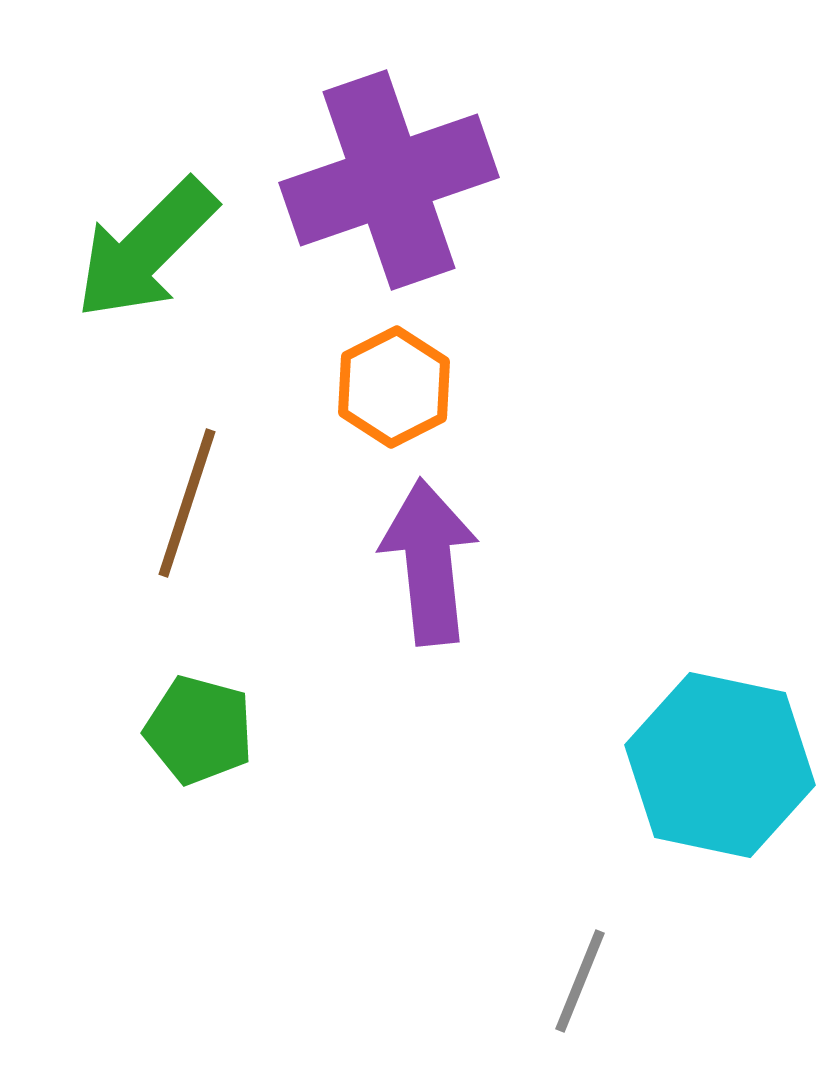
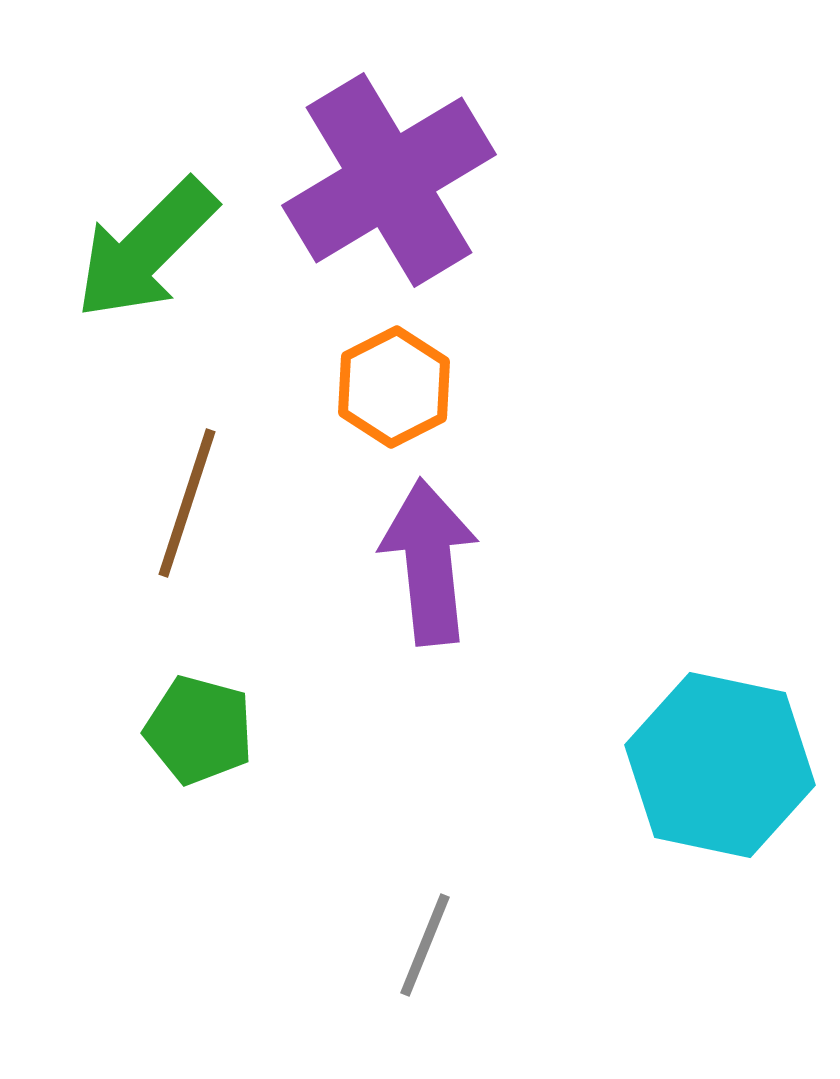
purple cross: rotated 12 degrees counterclockwise
gray line: moved 155 px left, 36 px up
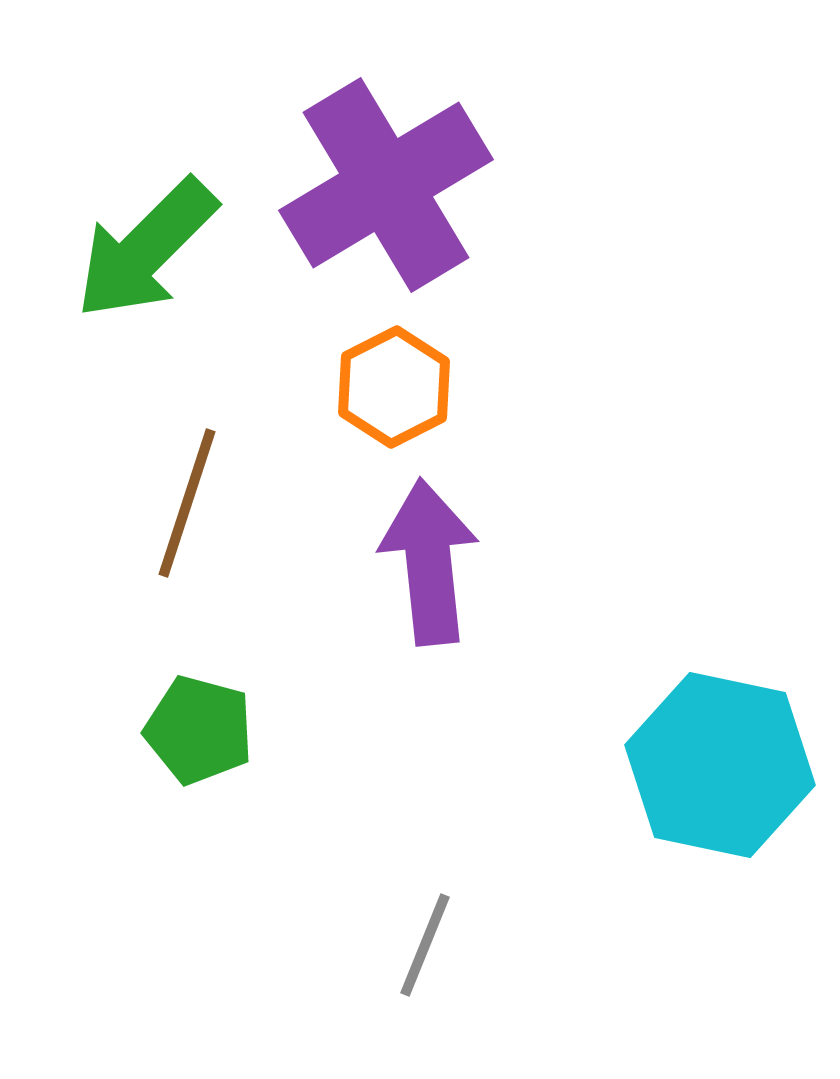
purple cross: moved 3 px left, 5 px down
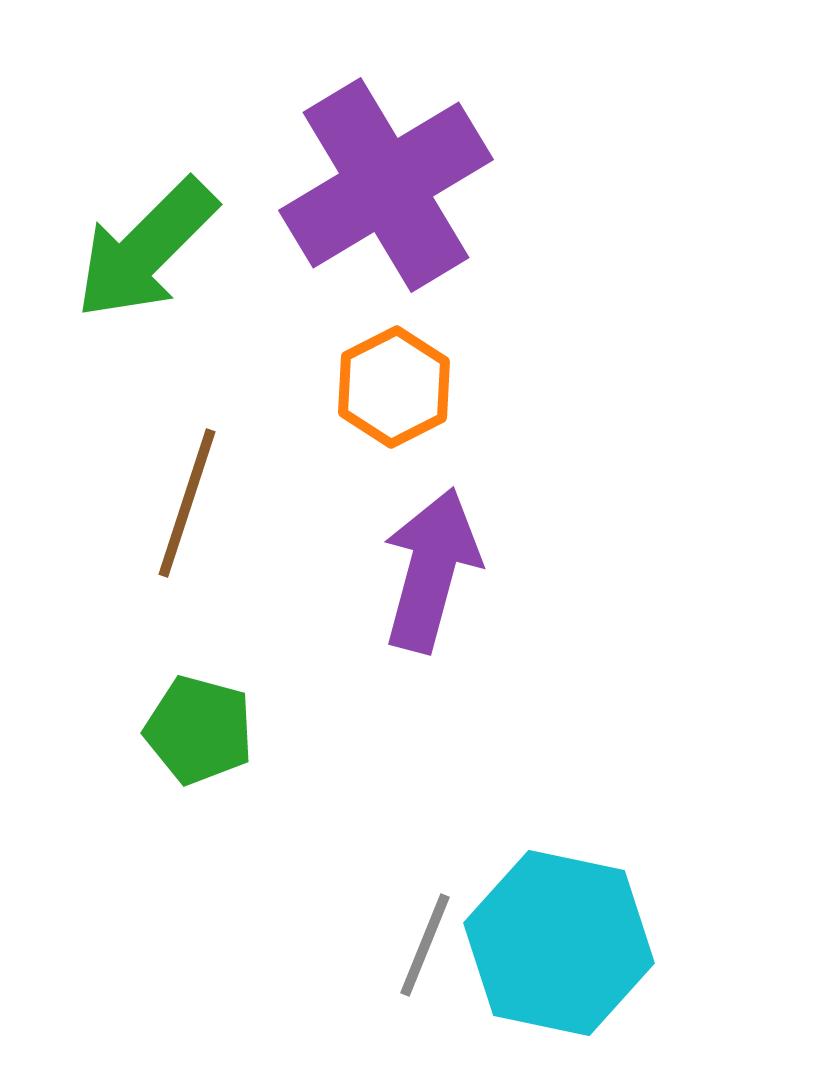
purple arrow: moved 2 px right, 8 px down; rotated 21 degrees clockwise
cyan hexagon: moved 161 px left, 178 px down
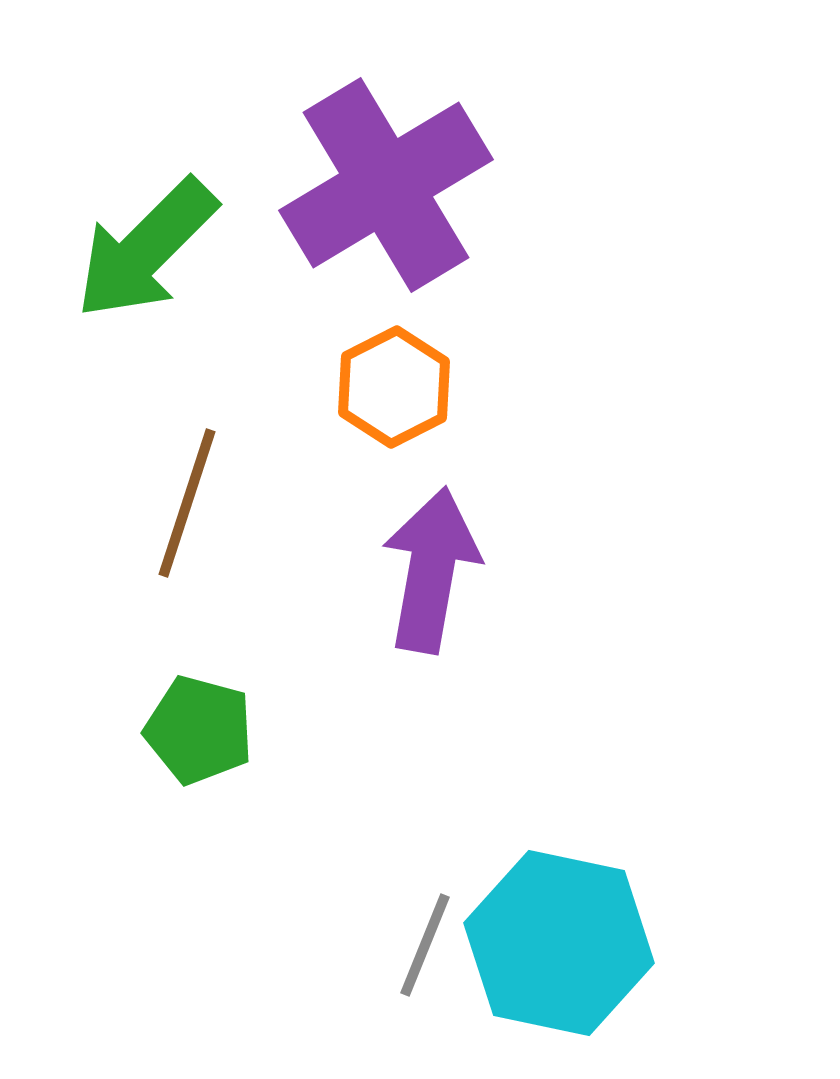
purple arrow: rotated 5 degrees counterclockwise
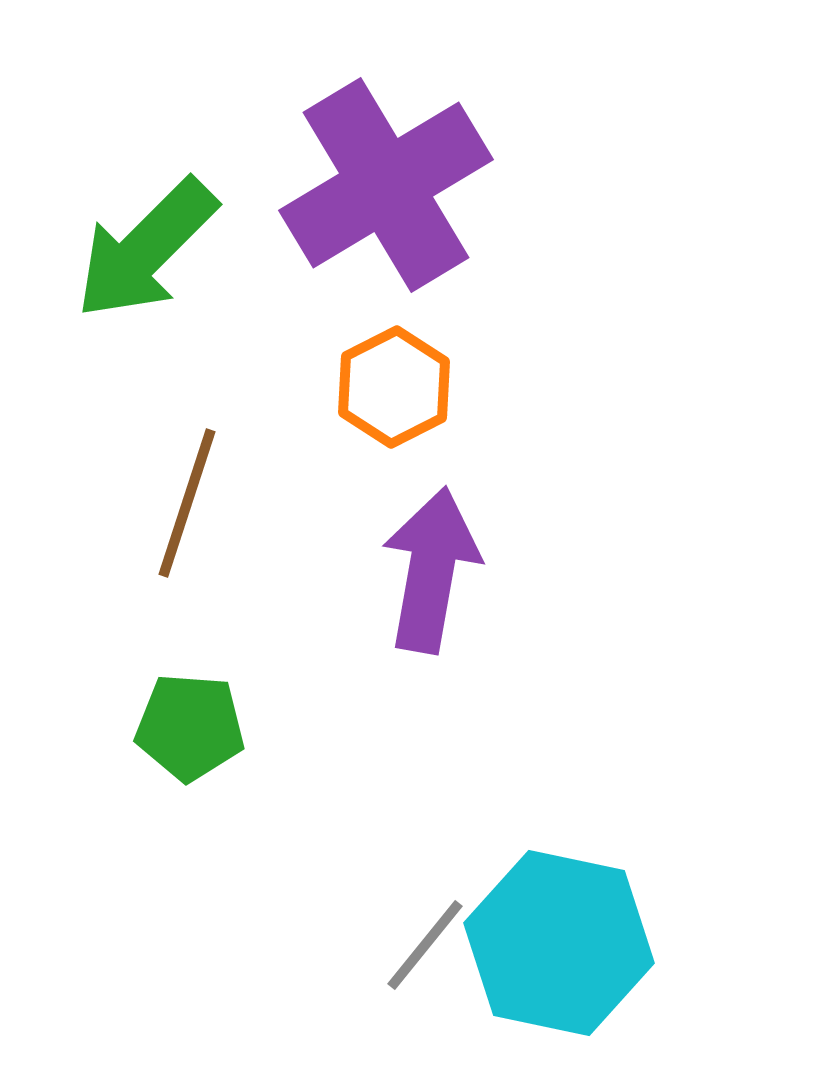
green pentagon: moved 9 px left, 3 px up; rotated 11 degrees counterclockwise
gray line: rotated 17 degrees clockwise
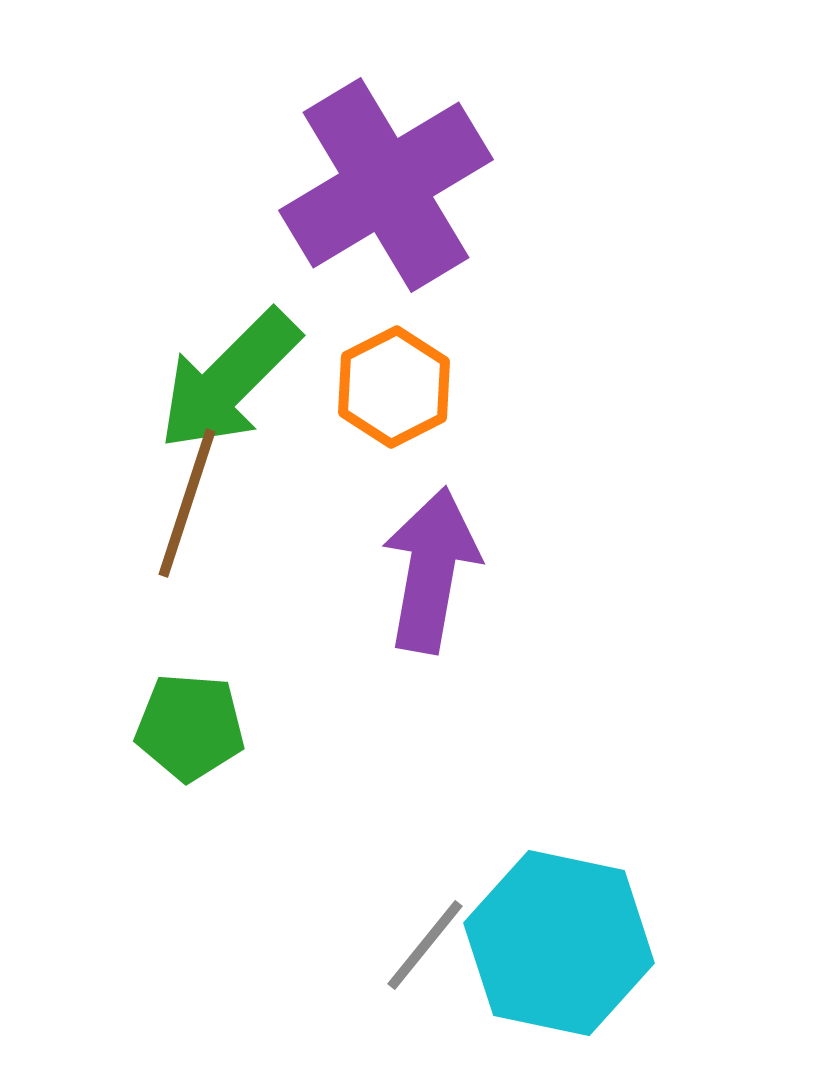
green arrow: moved 83 px right, 131 px down
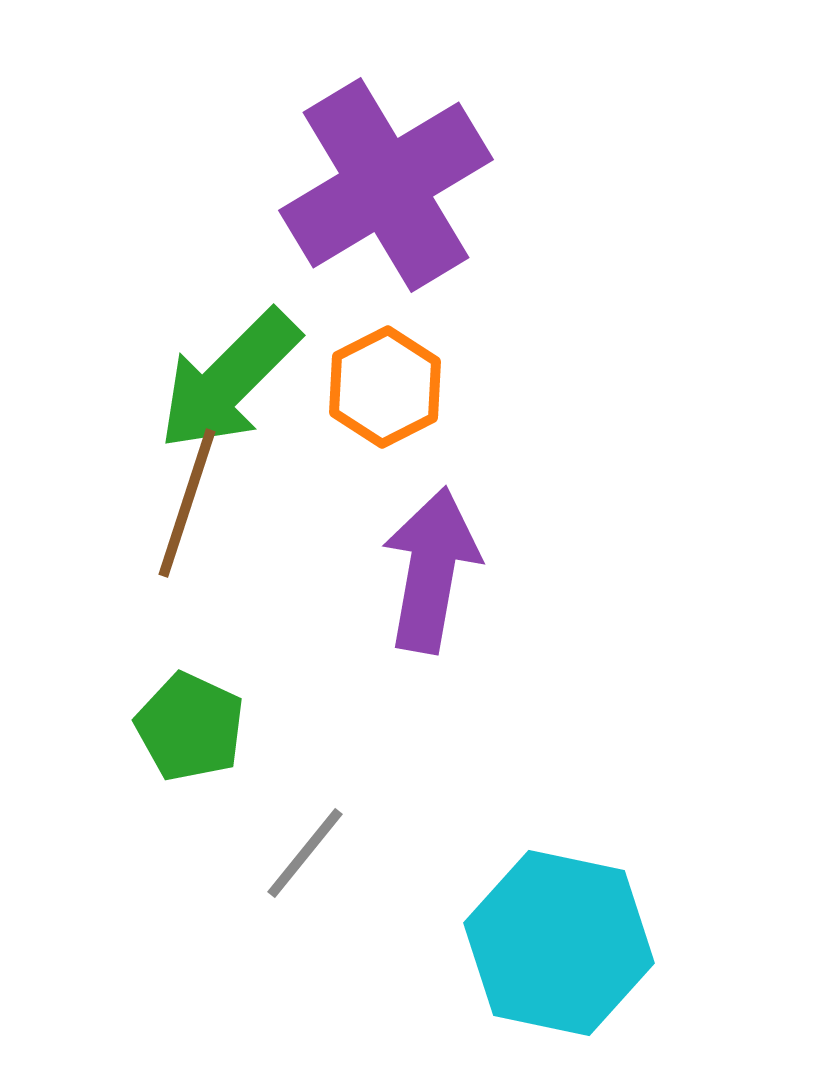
orange hexagon: moved 9 px left
green pentagon: rotated 21 degrees clockwise
gray line: moved 120 px left, 92 px up
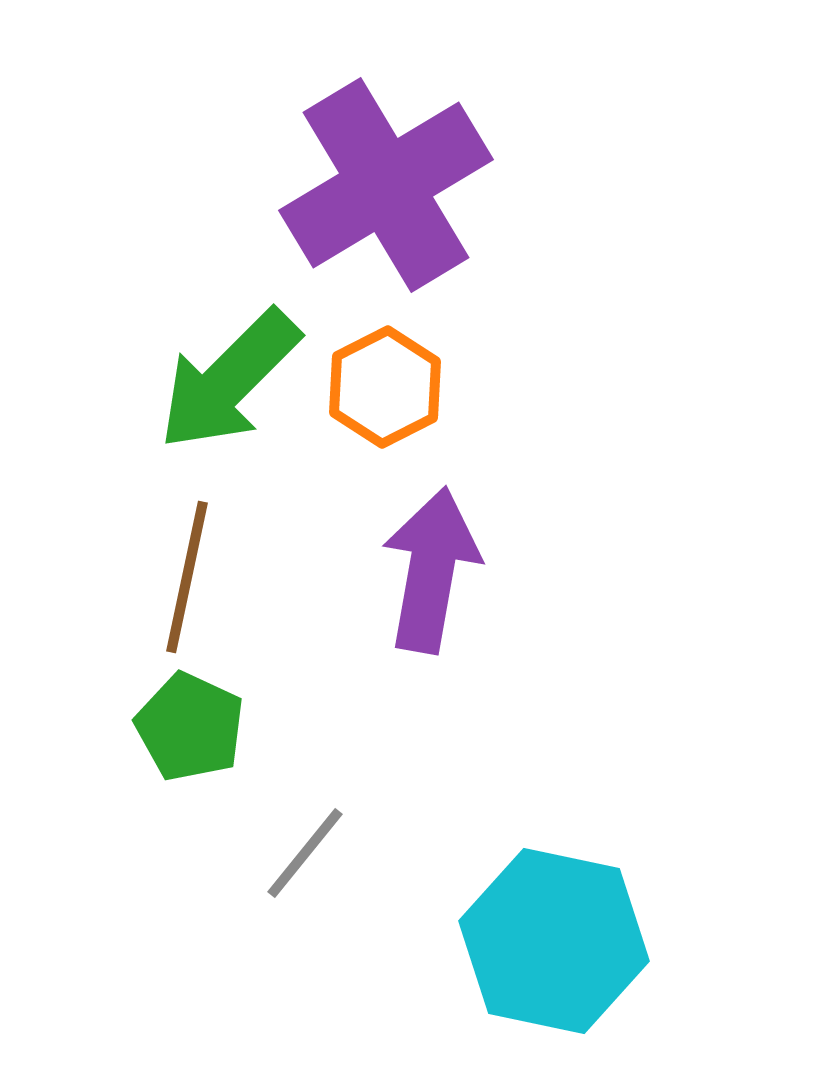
brown line: moved 74 px down; rotated 6 degrees counterclockwise
cyan hexagon: moved 5 px left, 2 px up
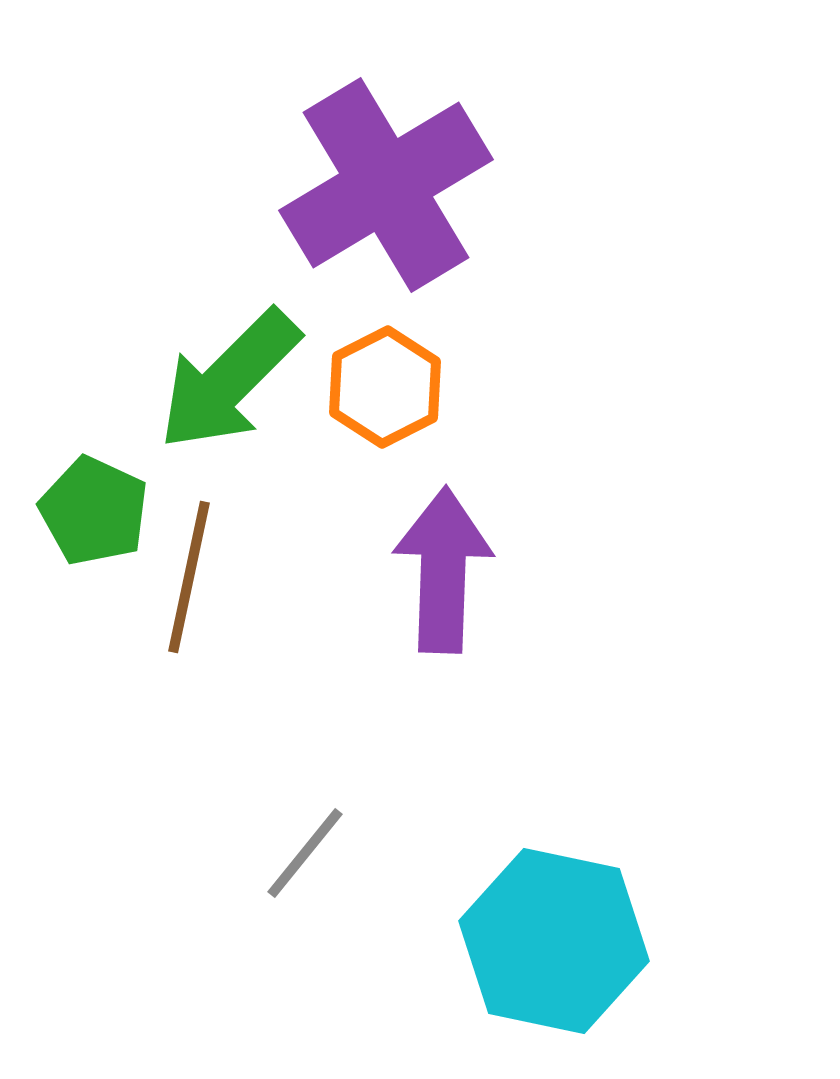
purple arrow: moved 12 px right; rotated 8 degrees counterclockwise
brown line: moved 2 px right
green pentagon: moved 96 px left, 216 px up
